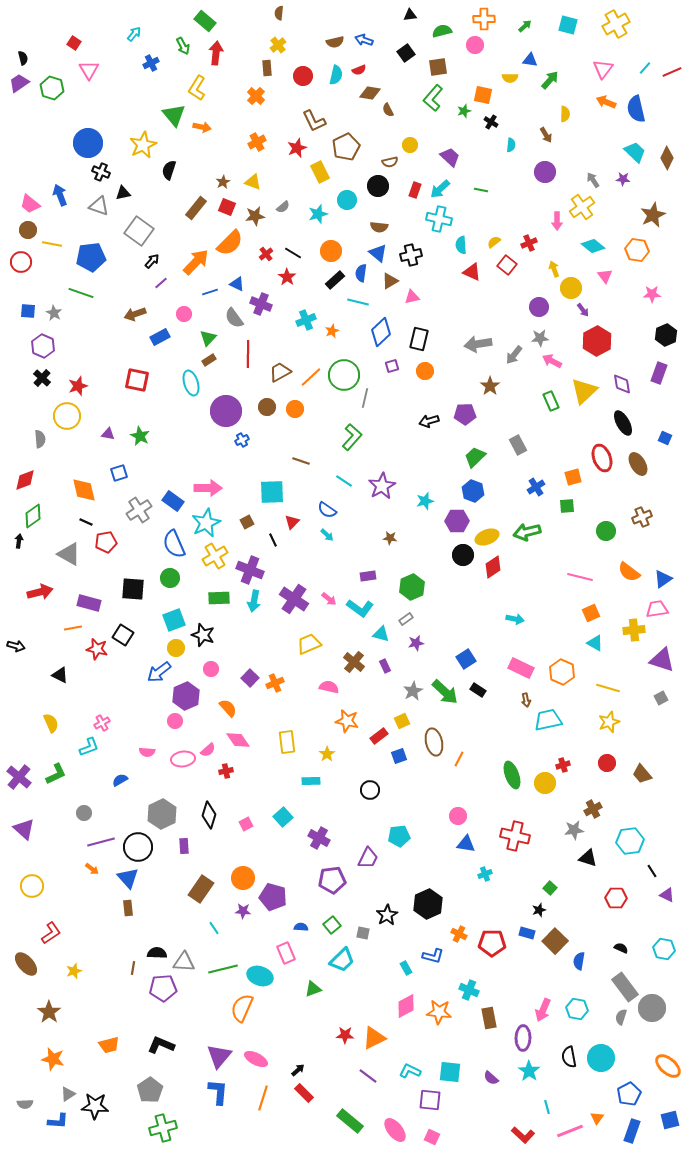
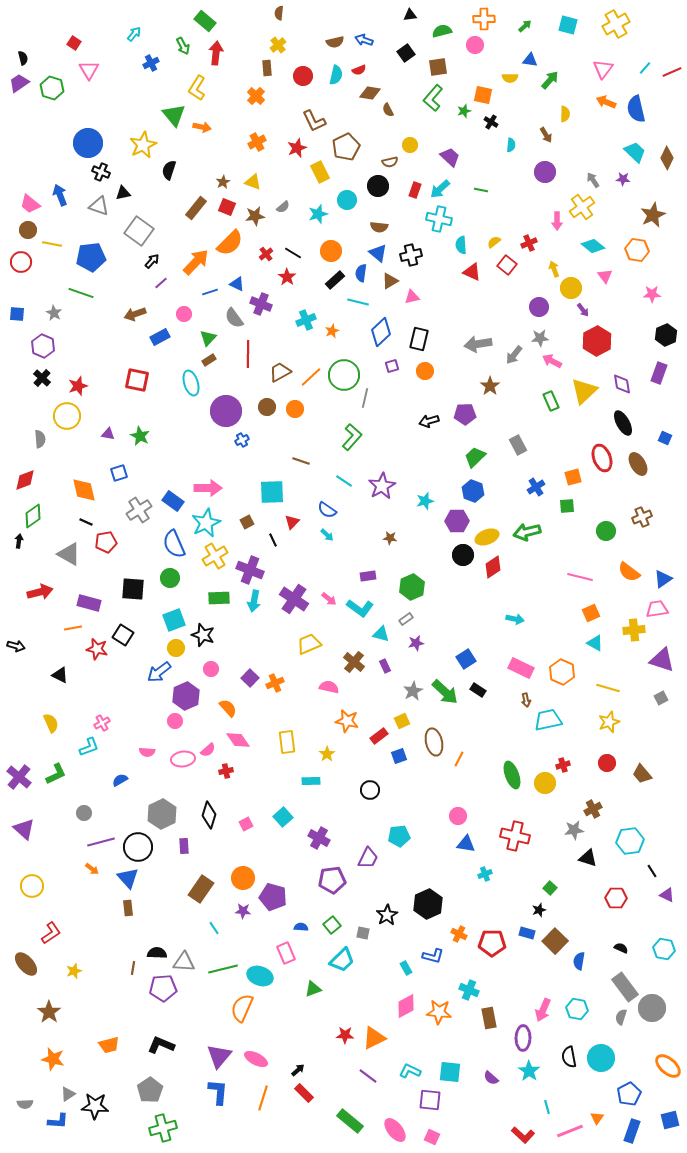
blue square at (28, 311): moved 11 px left, 3 px down
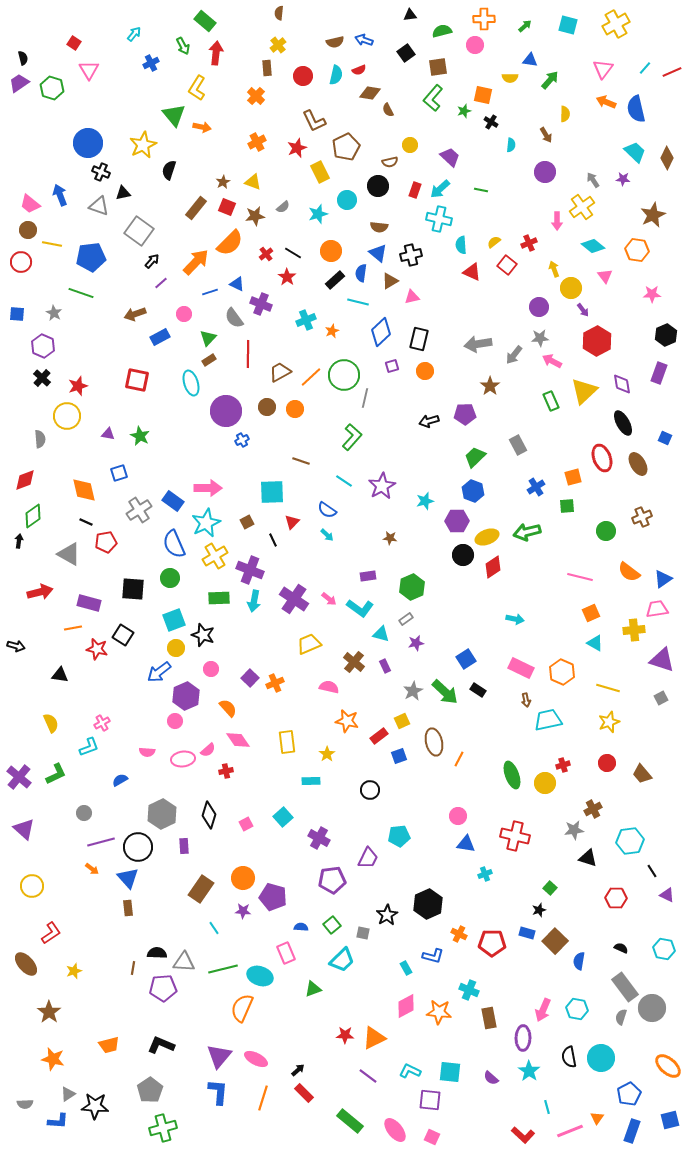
black triangle at (60, 675): rotated 18 degrees counterclockwise
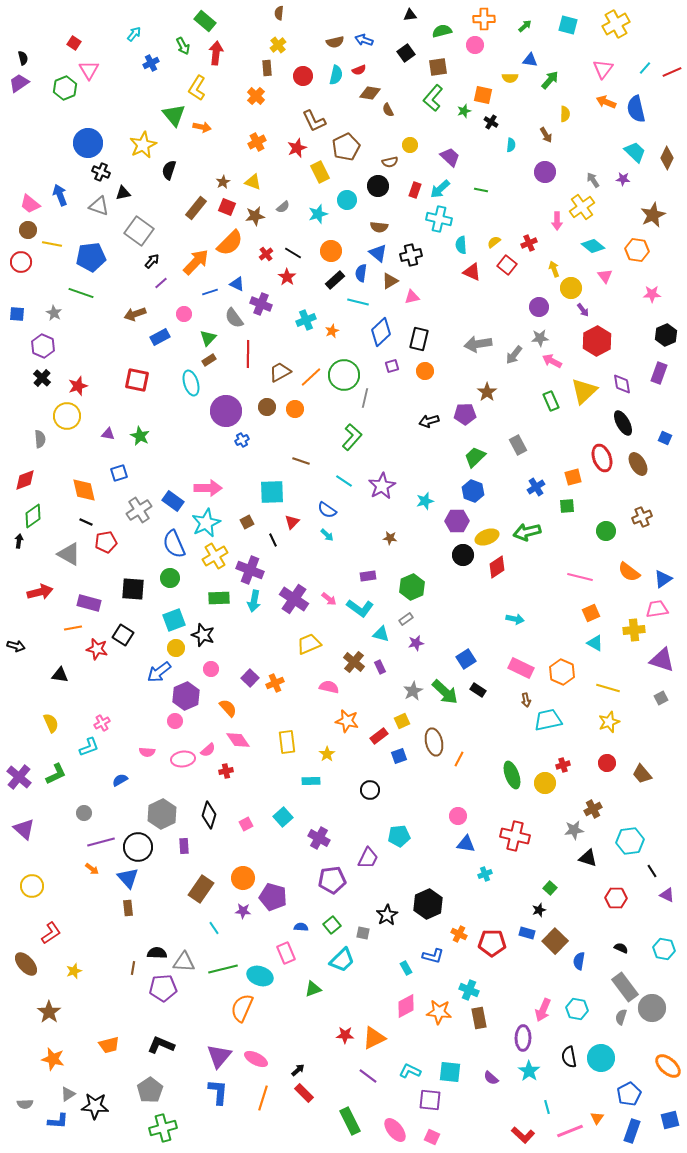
green hexagon at (52, 88): moved 13 px right; rotated 20 degrees clockwise
brown star at (490, 386): moved 3 px left, 6 px down
red diamond at (493, 567): moved 4 px right
purple rectangle at (385, 666): moved 5 px left, 1 px down
brown rectangle at (489, 1018): moved 10 px left
green rectangle at (350, 1121): rotated 24 degrees clockwise
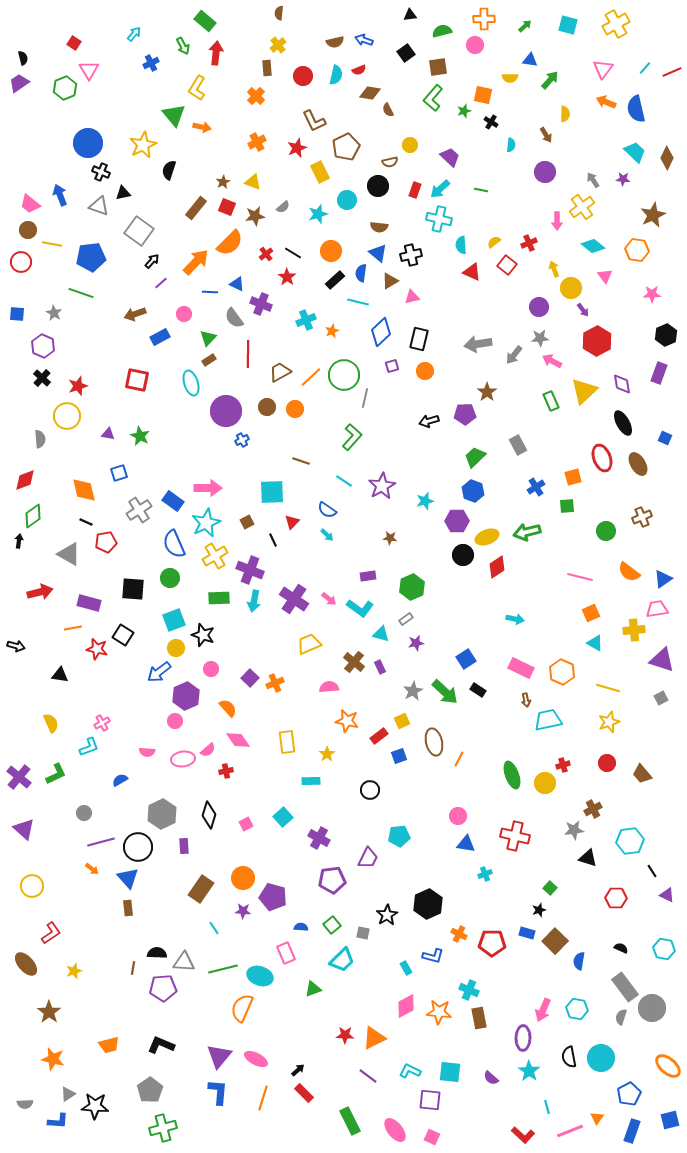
blue line at (210, 292): rotated 21 degrees clockwise
pink semicircle at (329, 687): rotated 18 degrees counterclockwise
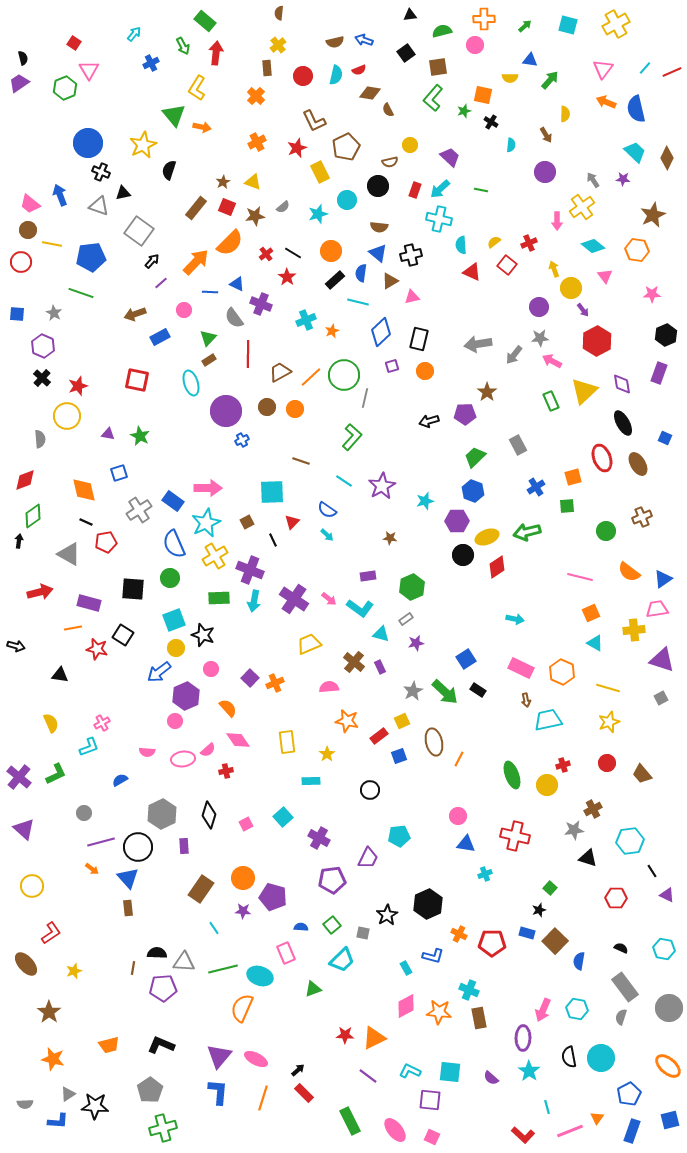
pink circle at (184, 314): moved 4 px up
yellow circle at (545, 783): moved 2 px right, 2 px down
gray circle at (652, 1008): moved 17 px right
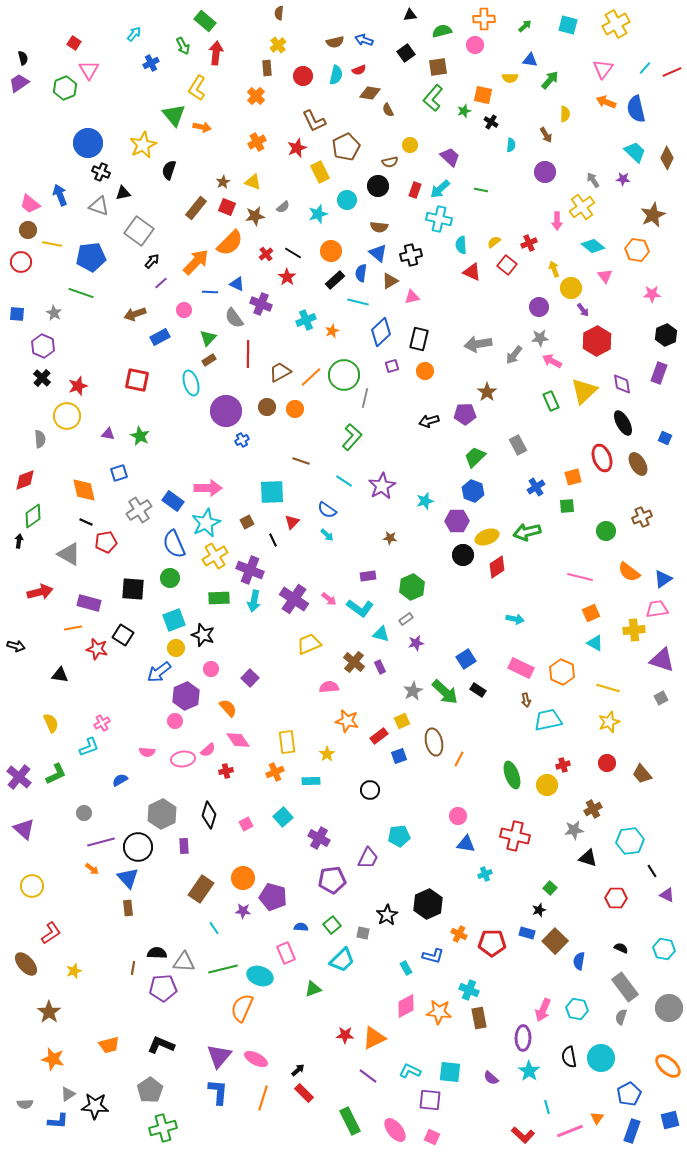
orange cross at (275, 683): moved 89 px down
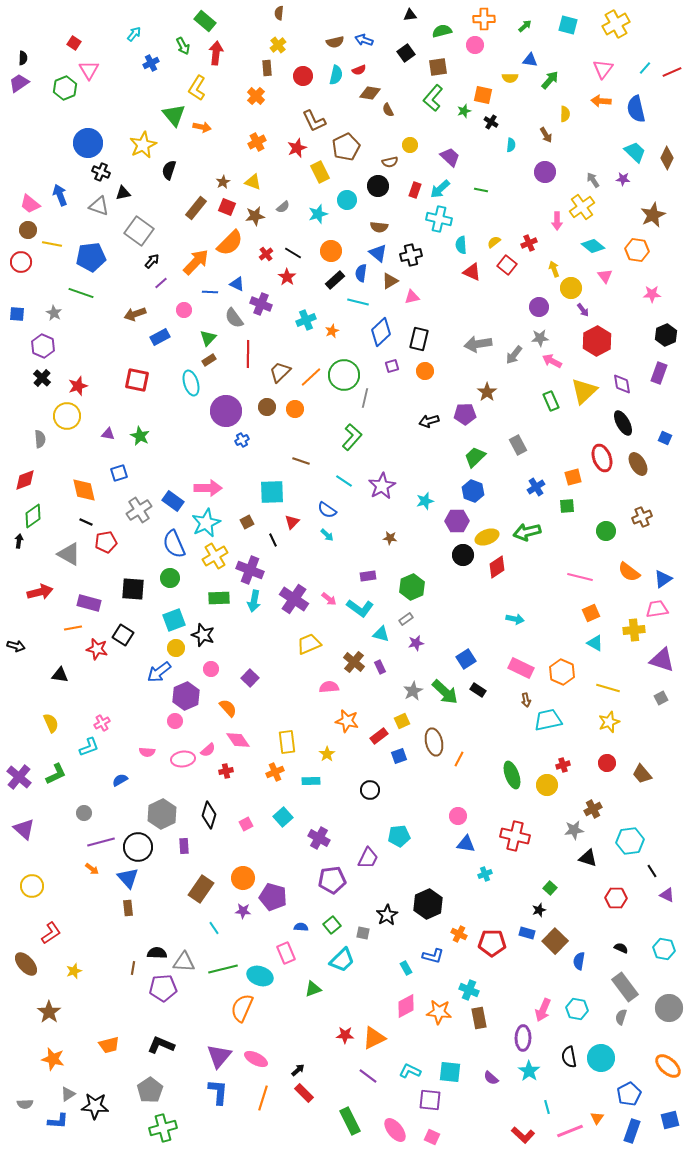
black semicircle at (23, 58): rotated 16 degrees clockwise
orange arrow at (606, 102): moved 5 px left, 1 px up; rotated 18 degrees counterclockwise
brown trapezoid at (280, 372): rotated 15 degrees counterclockwise
